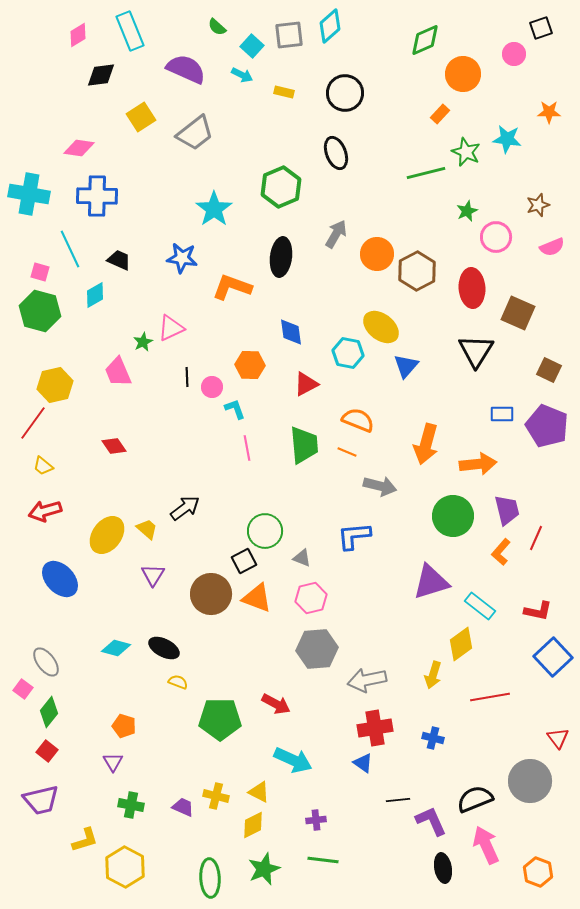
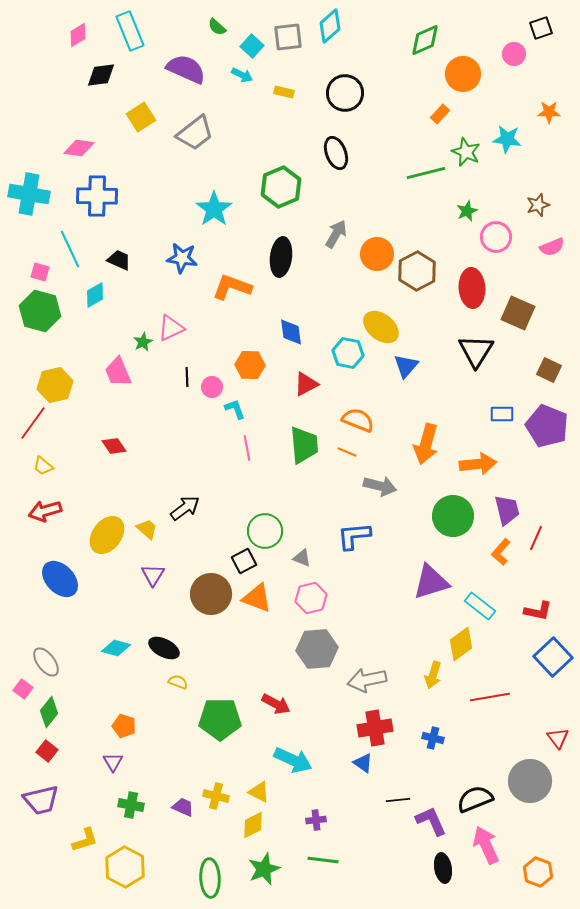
gray square at (289, 35): moved 1 px left, 2 px down
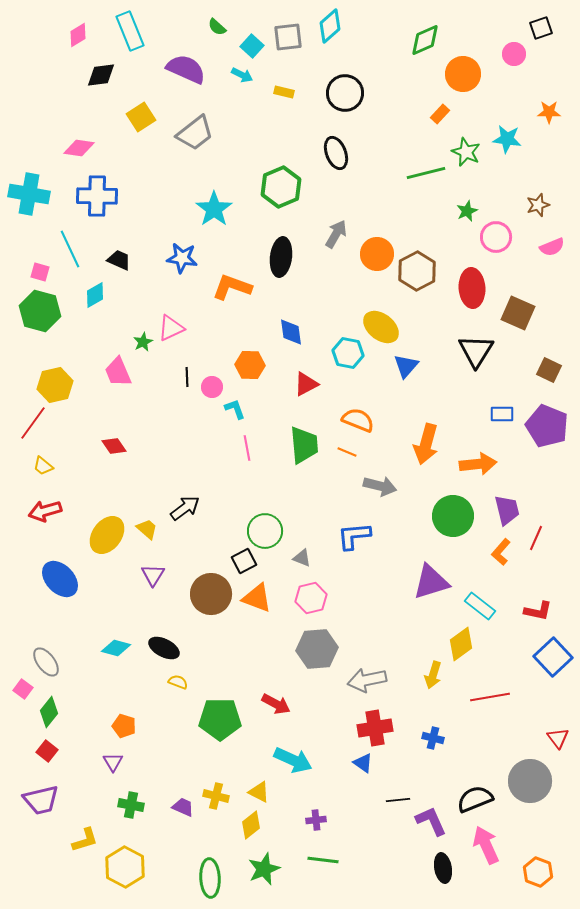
yellow diamond at (253, 825): moved 2 px left; rotated 12 degrees counterclockwise
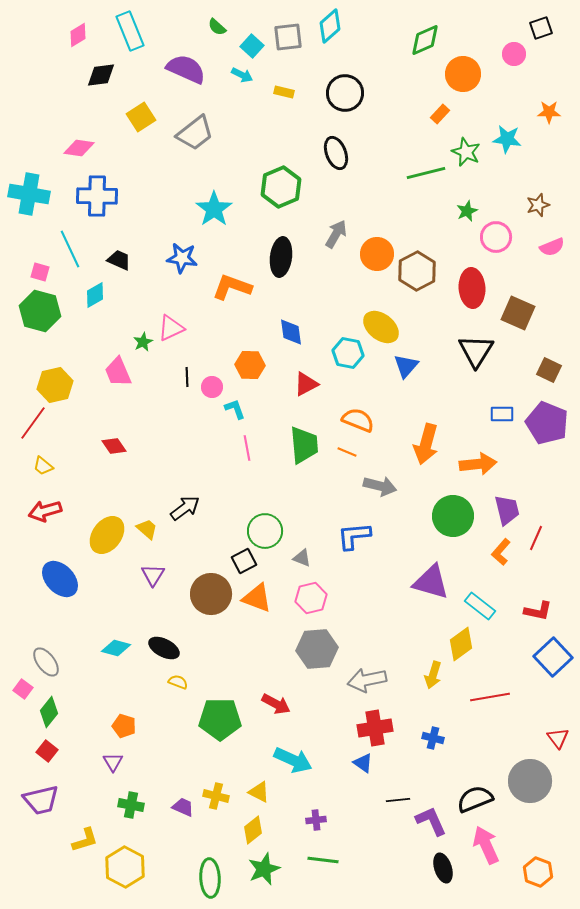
purple pentagon at (547, 426): moved 3 px up
purple triangle at (431, 582): rotated 33 degrees clockwise
yellow diamond at (251, 825): moved 2 px right, 5 px down
black ellipse at (443, 868): rotated 8 degrees counterclockwise
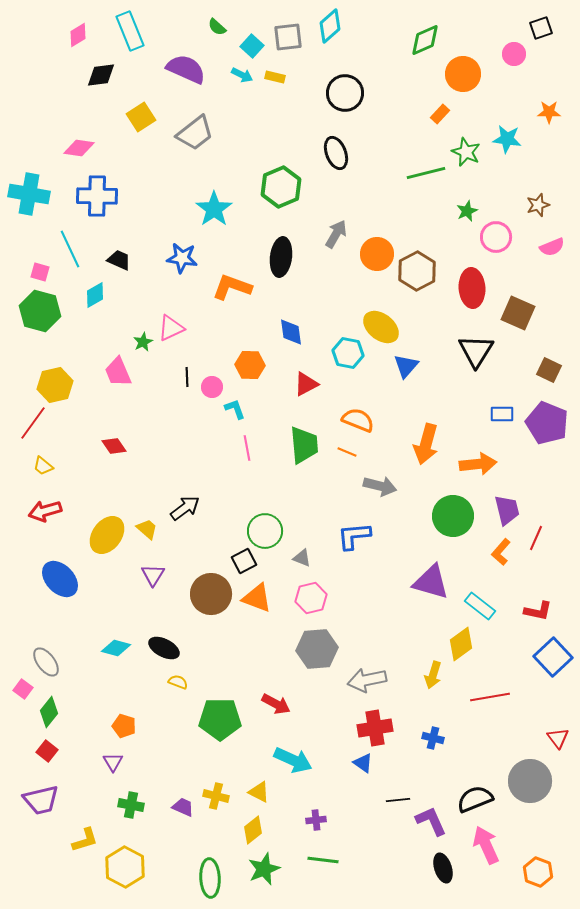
yellow rectangle at (284, 92): moved 9 px left, 15 px up
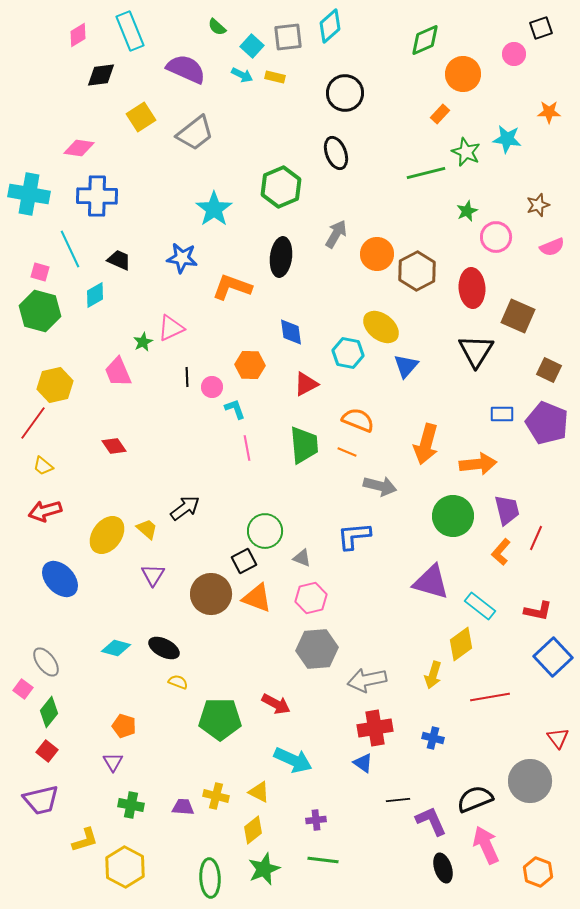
brown square at (518, 313): moved 3 px down
purple trapezoid at (183, 807): rotated 20 degrees counterclockwise
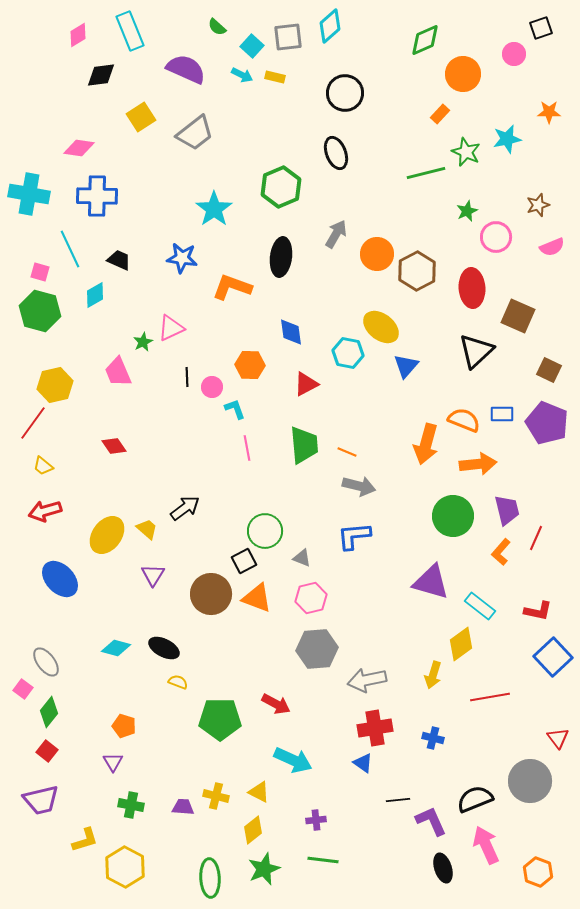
cyan star at (507, 139): rotated 20 degrees counterclockwise
black triangle at (476, 351): rotated 15 degrees clockwise
orange semicircle at (358, 420): moved 106 px right
gray arrow at (380, 486): moved 21 px left
